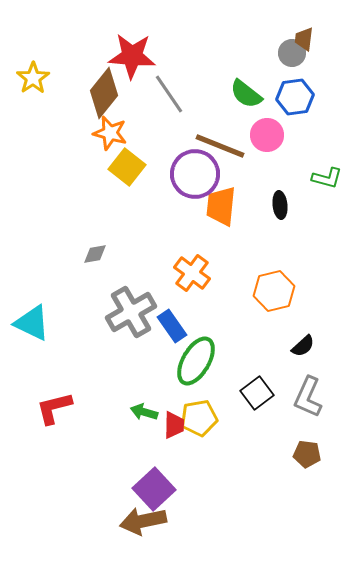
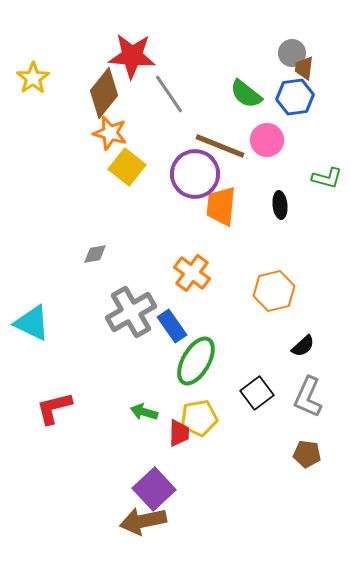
brown trapezoid: moved 29 px down
pink circle: moved 5 px down
red trapezoid: moved 5 px right, 8 px down
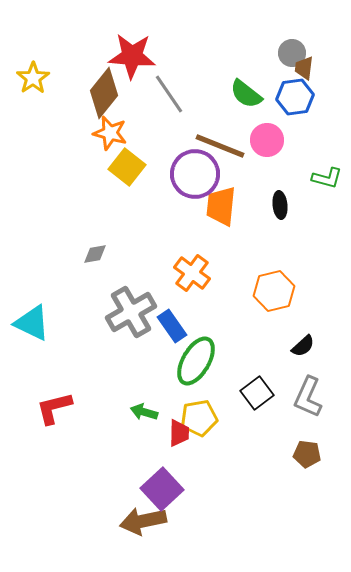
purple square: moved 8 px right
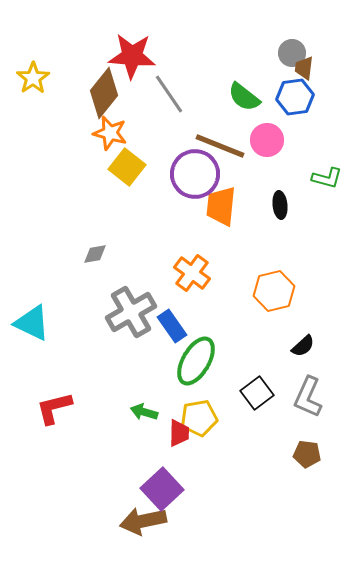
green semicircle: moved 2 px left, 3 px down
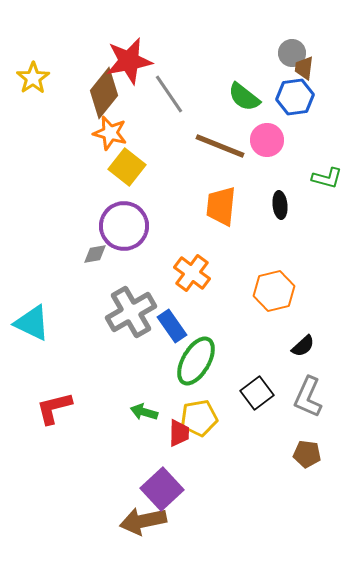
red star: moved 3 px left, 5 px down; rotated 15 degrees counterclockwise
purple circle: moved 71 px left, 52 px down
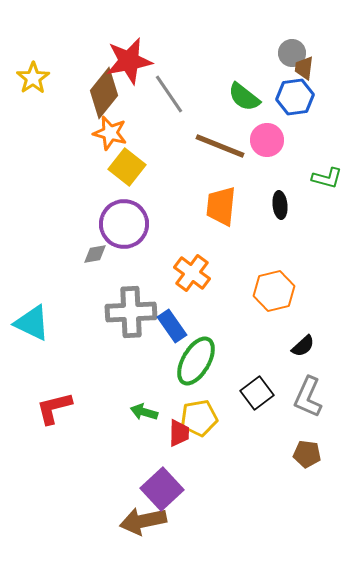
purple circle: moved 2 px up
gray cross: rotated 27 degrees clockwise
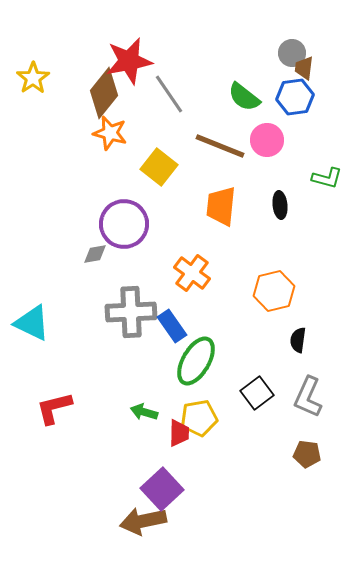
yellow square: moved 32 px right
black semicircle: moved 5 px left, 6 px up; rotated 140 degrees clockwise
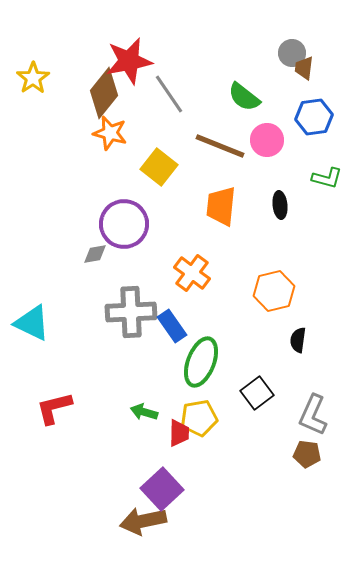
blue hexagon: moved 19 px right, 20 px down
green ellipse: moved 5 px right, 1 px down; rotated 9 degrees counterclockwise
gray L-shape: moved 5 px right, 18 px down
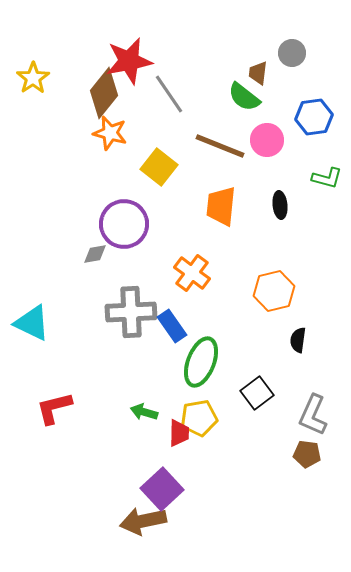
brown trapezoid: moved 46 px left, 5 px down
